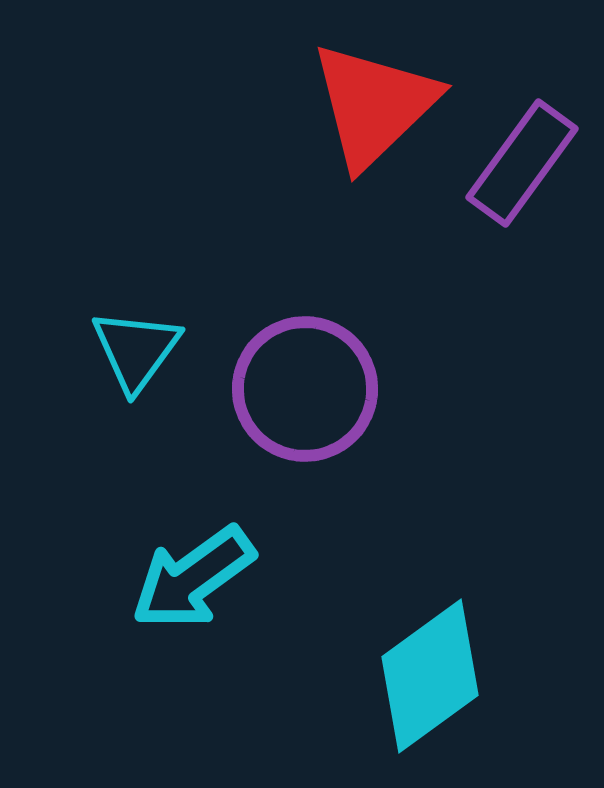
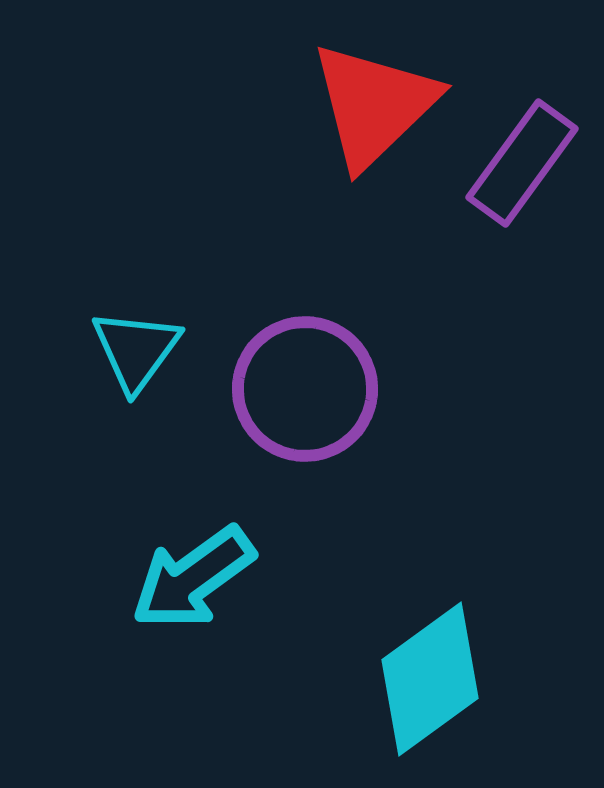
cyan diamond: moved 3 px down
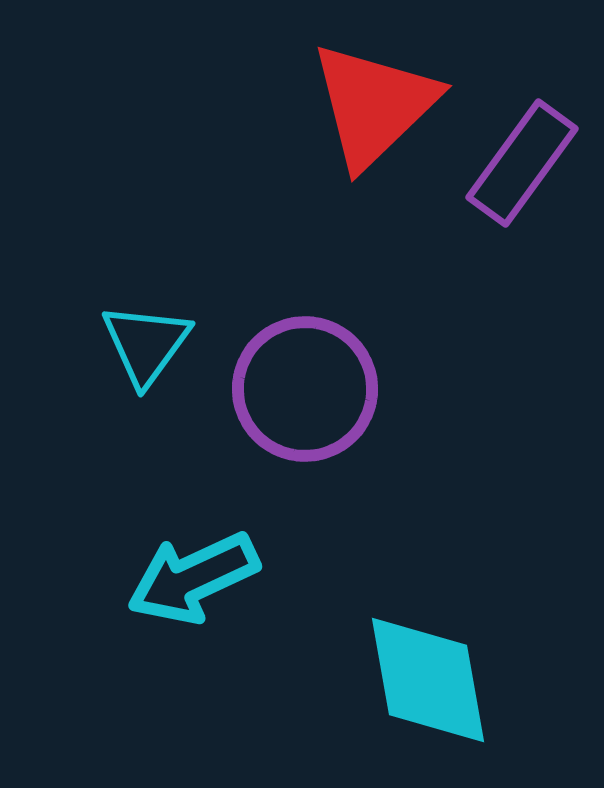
cyan triangle: moved 10 px right, 6 px up
cyan arrow: rotated 11 degrees clockwise
cyan diamond: moved 2 px left, 1 px down; rotated 64 degrees counterclockwise
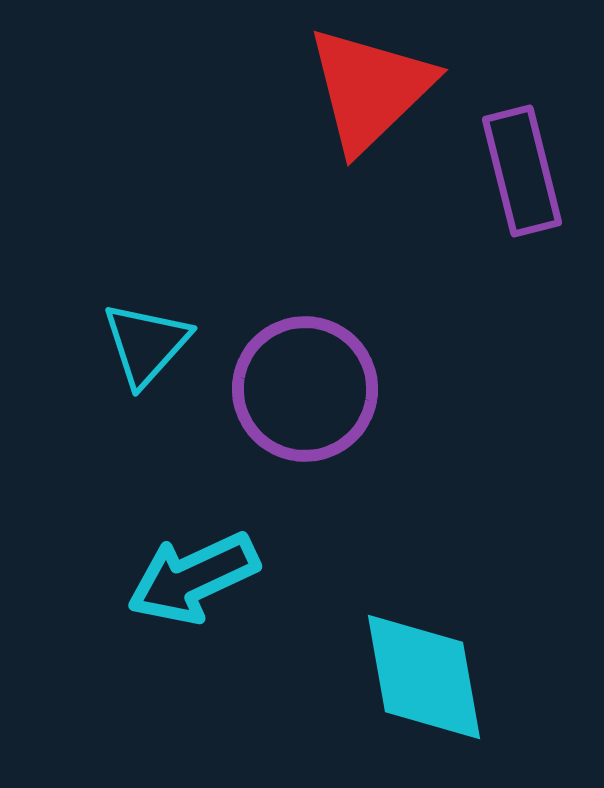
red triangle: moved 4 px left, 16 px up
purple rectangle: moved 8 px down; rotated 50 degrees counterclockwise
cyan triangle: rotated 6 degrees clockwise
cyan diamond: moved 4 px left, 3 px up
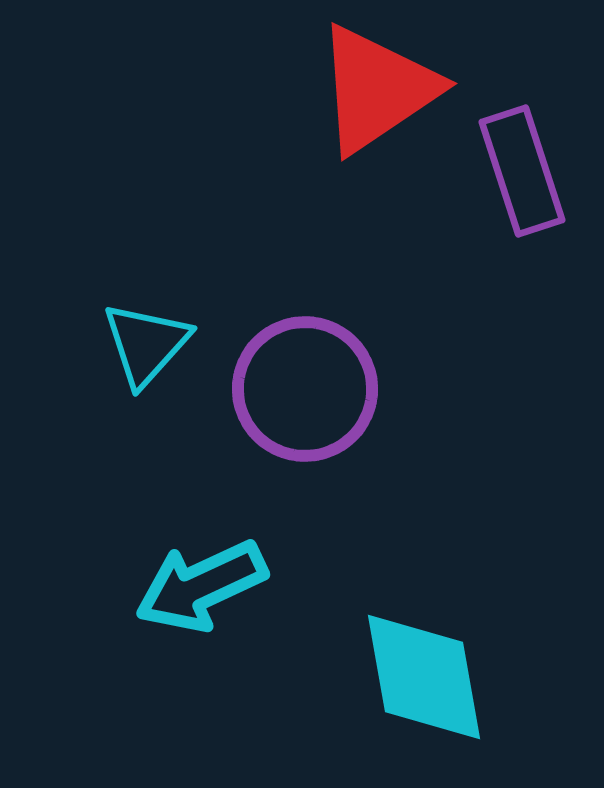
red triangle: moved 7 px right; rotated 10 degrees clockwise
purple rectangle: rotated 4 degrees counterclockwise
cyan arrow: moved 8 px right, 8 px down
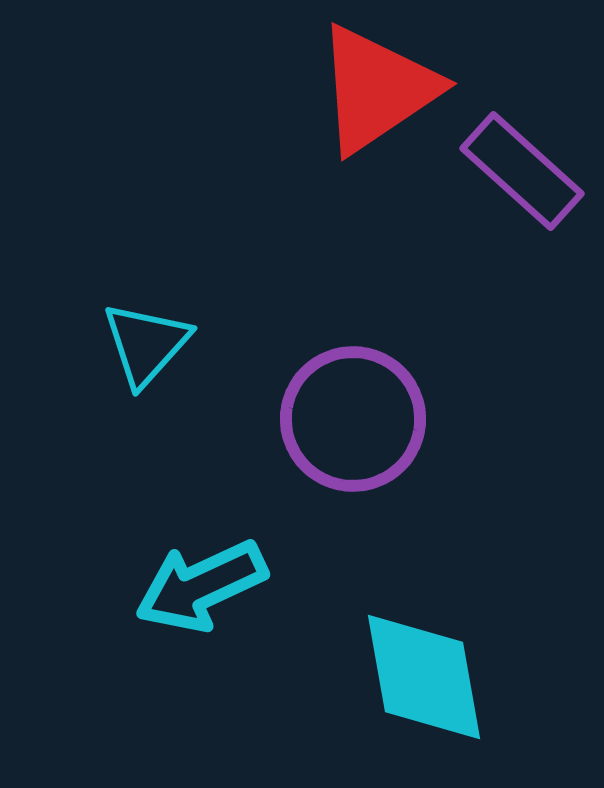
purple rectangle: rotated 30 degrees counterclockwise
purple circle: moved 48 px right, 30 px down
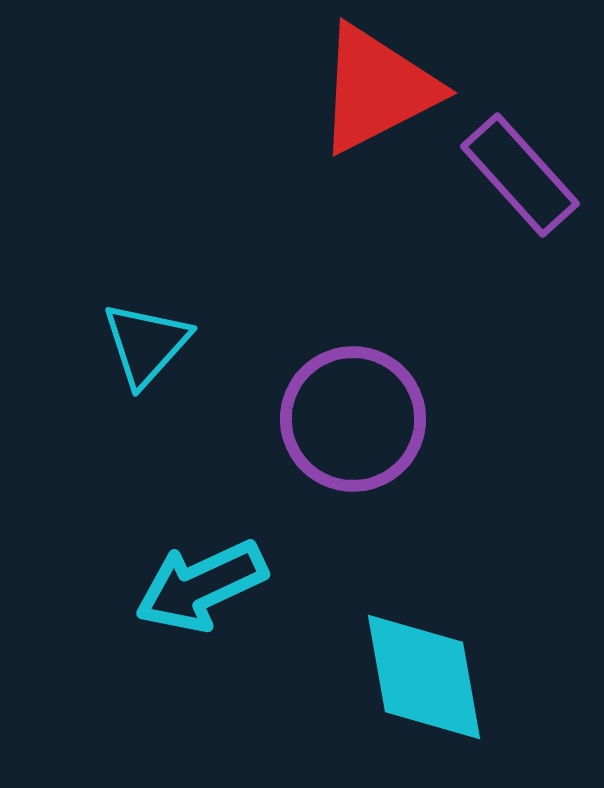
red triangle: rotated 7 degrees clockwise
purple rectangle: moved 2 px left, 4 px down; rotated 6 degrees clockwise
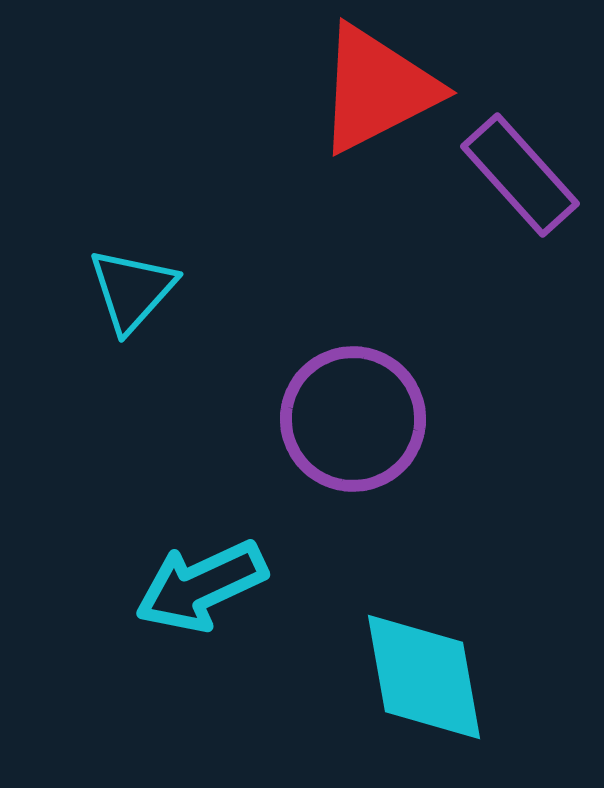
cyan triangle: moved 14 px left, 54 px up
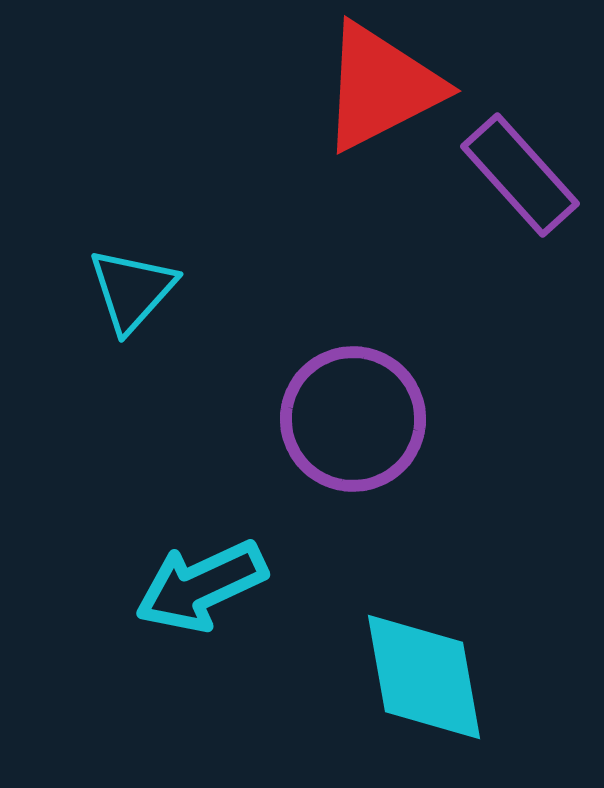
red triangle: moved 4 px right, 2 px up
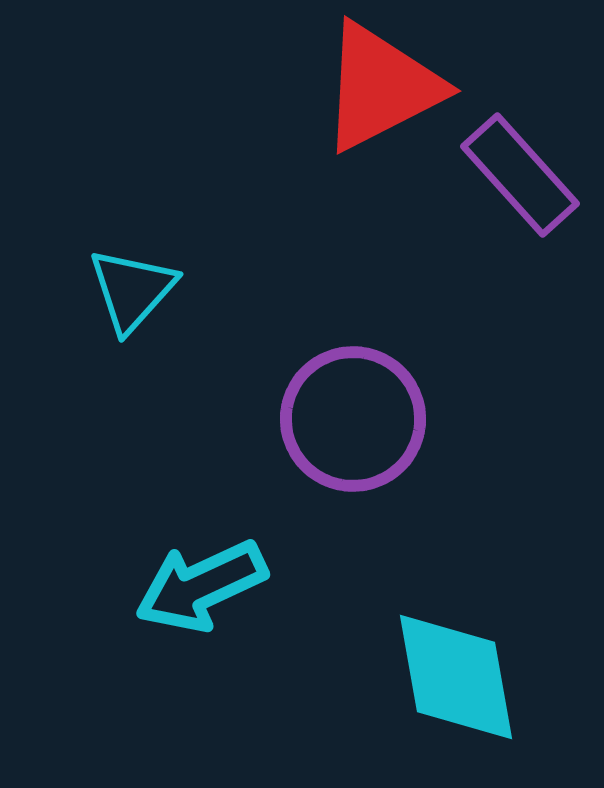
cyan diamond: moved 32 px right
